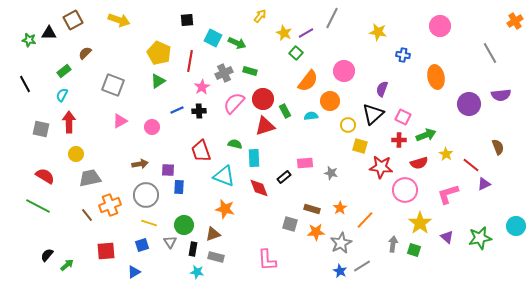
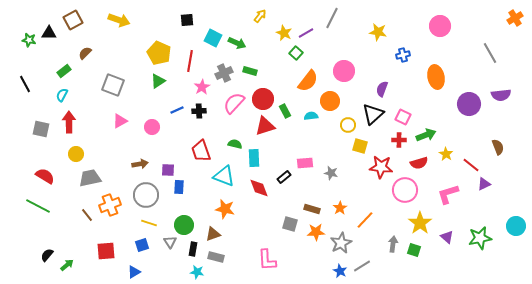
orange cross at (515, 21): moved 3 px up
blue cross at (403, 55): rotated 24 degrees counterclockwise
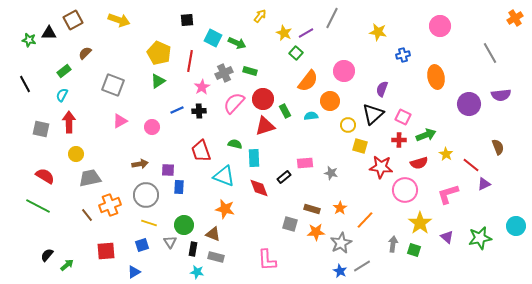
brown triangle at (213, 234): rotated 42 degrees clockwise
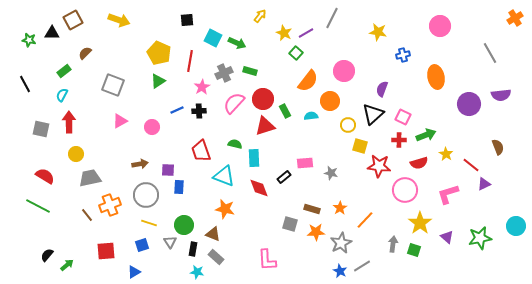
black triangle at (49, 33): moved 3 px right
red star at (381, 167): moved 2 px left, 1 px up
gray rectangle at (216, 257): rotated 28 degrees clockwise
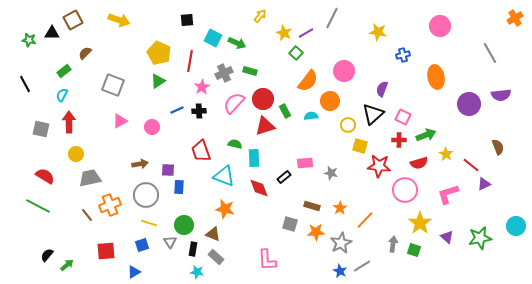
brown rectangle at (312, 209): moved 3 px up
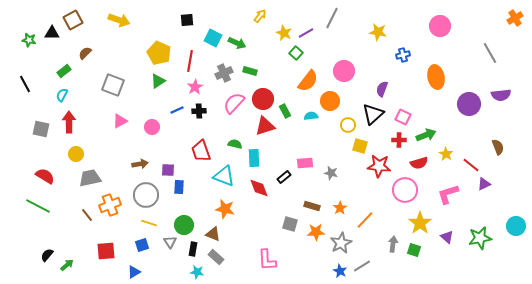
pink star at (202, 87): moved 7 px left
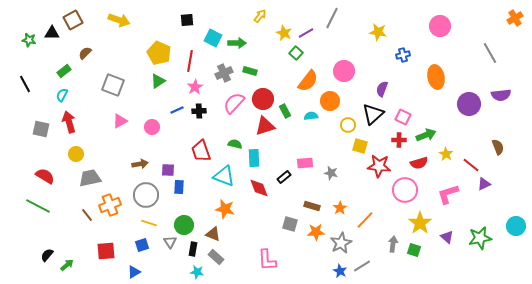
green arrow at (237, 43): rotated 24 degrees counterclockwise
red arrow at (69, 122): rotated 15 degrees counterclockwise
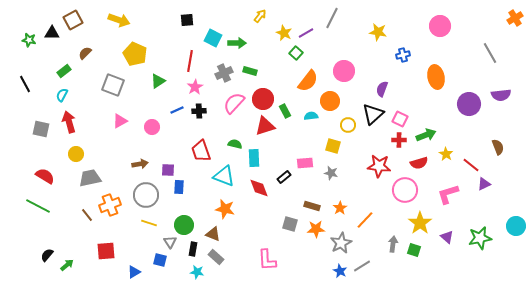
yellow pentagon at (159, 53): moved 24 px left, 1 px down
pink square at (403, 117): moved 3 px left, 2 px down
yellow square at (360, 146): moved 27 px left
orange star at (316, 232): moved 3 px up
blue square at (142, 245): moved 18 px right, 15 px down; rotated 32 degrees clockwise
